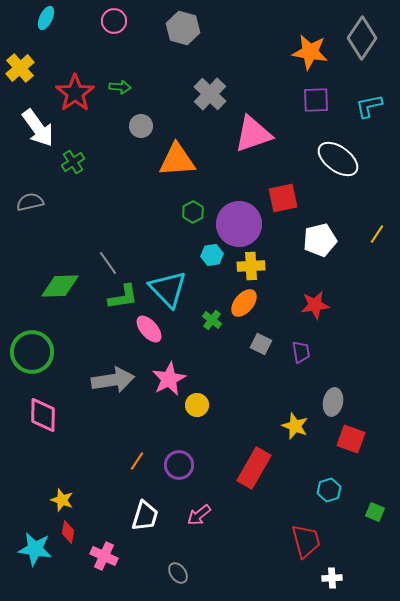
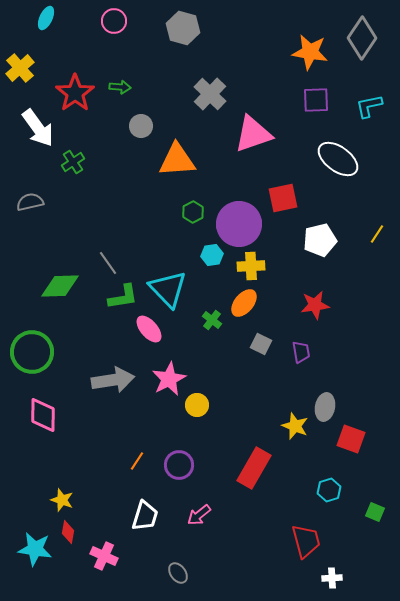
gray ellipse at (333, 402): moved 8 px left, 5 px down
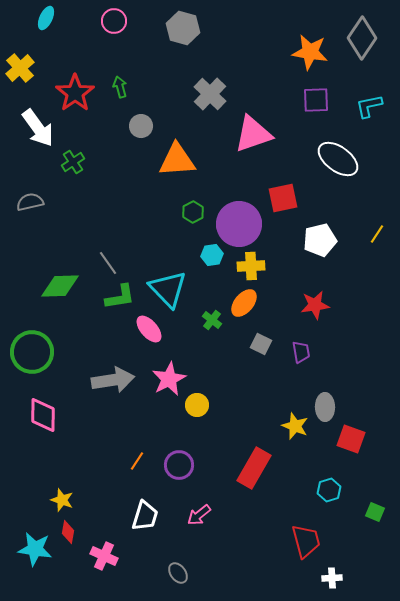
green arrow at (120, 87): rotated 110 degrees counterclockwise
green L-shape at (123, 297): moved 3 px left
gray ellipse at (325, 407): rotated 12 degrees counterclockwise
